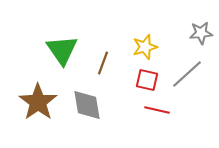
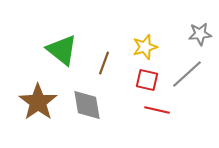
gray star: moved 1 px left, 1 px down
green triangle: rotated 16 degrees counterclockwise
brown line: moved 1 px right
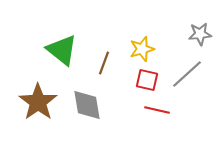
yellow star: moved 3 px left, 2 px down
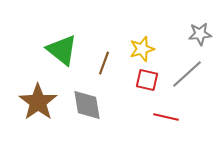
red line: moved 9 px right, 7 px down
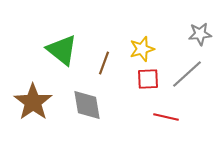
red square: moved 1 px right, 1 px up; rotated 15 degrees counterclockwise
brown star: moved 5 px left
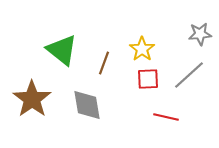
yellow star: rotated 20 degrees counterclockwise
gray line: moved 2 px right, 1 px down
brown star: moved 1 px left, 3 px up
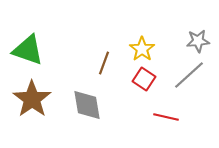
gray star: moved 2 px left, 7 px down
green triangle: moved 34 px left; rotated 20 degrees counterclockwise
red square: moved 4 px left; rotated 35 degrees clockwise
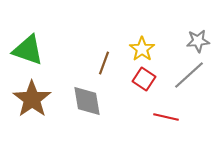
gray diamond: moved 4 px up
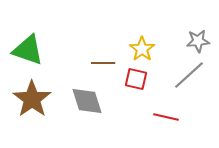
brown line: moved 1 px left; rotated 70 degrees clockwise
red square: moved 8 px left; rotated 20 degrees counterclockwise
gray diamond: rotated 8 degrees counterclockwise
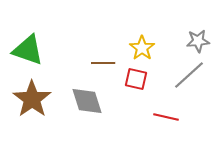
yellow star: moved 1 px up
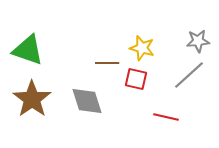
yellow star: rotated 20 degrees counterclockwise
brown line: moved 4 px right
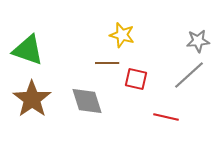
yellow star: moved 20 px left, 13 px up
